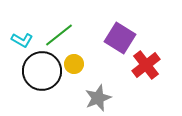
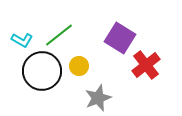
yellow circle: moved 5 px right, 2 px down
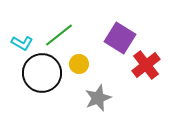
cyan L-shape: moved 3 px down
yellow circle: moved 2 px up
black circle: moved 2 px down
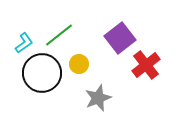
purple square: rotated 20 degrees clockwise
cyan L-shape: moved 2 px right; rotated 65 degrees counterclockwise
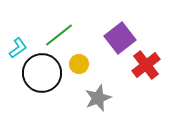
cyan L-shape: moved 6 px left, 5 px down
